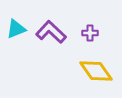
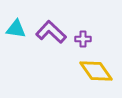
cyan triangle: rotated 30 degrees clockwise
purple cross: moved 7 px left, 6 px down
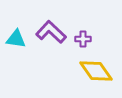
cyan triangle: moved 10 px down
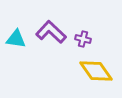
purple cross: rotated 14 degrees clockwise
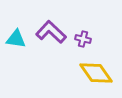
yellow diamond: moved 2 px down
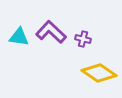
cyan triangle: moved 3 px right, 2 px up
yellow diamond: moved 3 px right; rotated 20 degrees counterclockwise
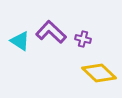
cyan triangle: moved 1 px right, 4 px down; rotated 25 degrees clockwise
yellow diamond: rotated 8 degrees clockwise
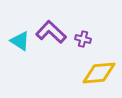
yellow diamond: rotated 48 degrees counterclockwise
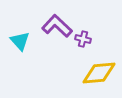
purple L-shape: moved 6 px right, 6 px up
cyan triangle: rotated 15 degrees clockwise
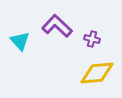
purple cross: moved 9 px right
yellow diamond: moved 2 px left
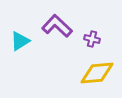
cyan triangle: rotated 40 degrees clockwise
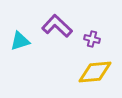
cyan triangle: rotated 15 degrees clockwise
yellow diamond: moved 2 px left, 1 px up
